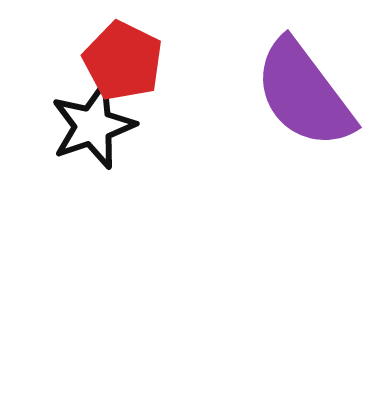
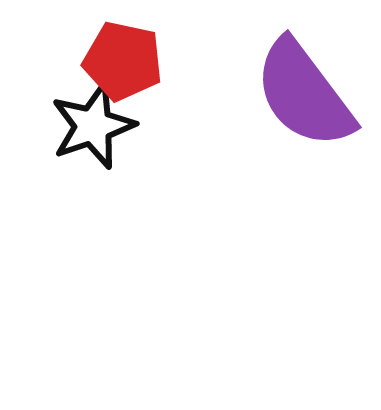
red pentagon: rotated 14 degrees counterclockwise
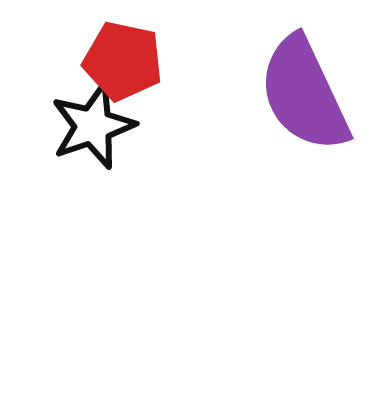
purple semicircle: rotated 12 degrees clockwise
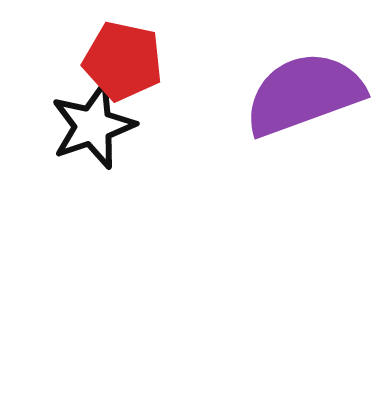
purple semicircle: rotated 95 degrees clockwise
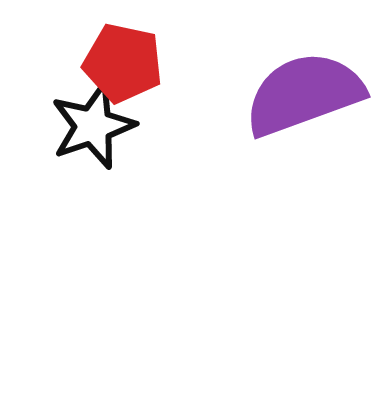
red pentagon: moved 2 px down
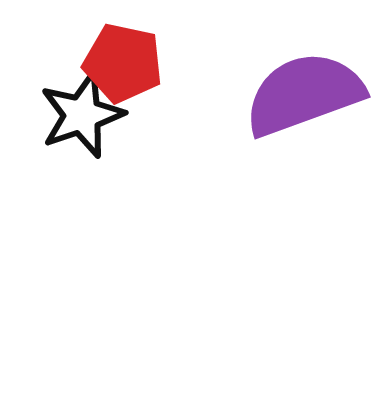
black star: moved 11 px left, 11 px up
